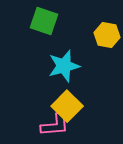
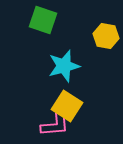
green square: moved 1 px left, 1 px up
yellow hexagon: moved 1 px left, 1 px down
yellow square: rotated 12 degrees counterclockwise
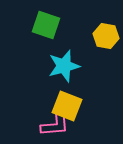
green square: moved 3 px right, 5 px down
yellow square: rotated 12 degrees counterclockwise
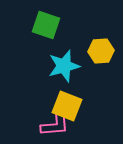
yellow hexagon: moved 5 px left, 15 px down; rotated 15 degrees counterclockwise
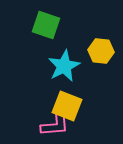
yellow hexagon: rotated 10 degrees clockwise
cyan star: rotated 12 degrees counterclockwise
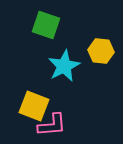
yellow square: moved 33 px left
pink L-shape: moved 3 px left
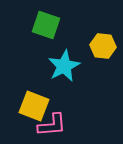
yellow hexagon: moved 2 px right, 5 px up
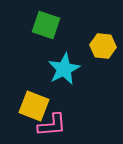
cyan star: moved 3 px down
